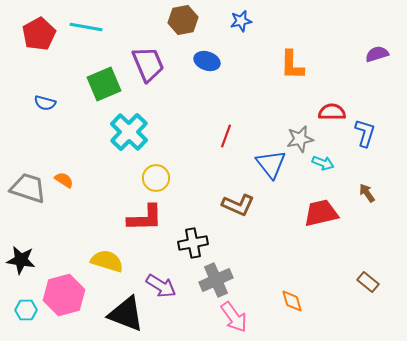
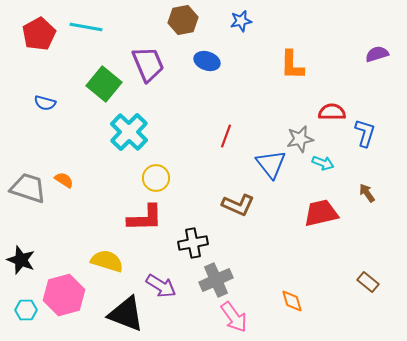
green square: rotated 28 degrees counterclockwise
black star: rotated 12 degrees clockwise
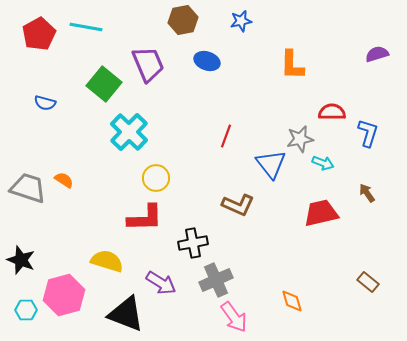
blue L-shape: moved 3 px right
purple arrow: moved 3 px up
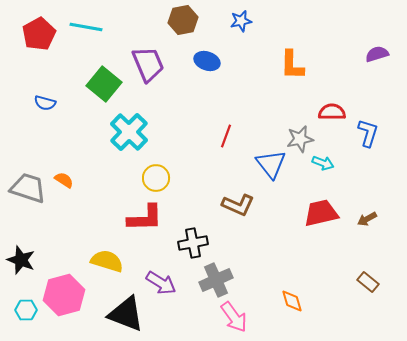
brown arrow: moved 26 px down; rotated 84 degrees counterclockwise
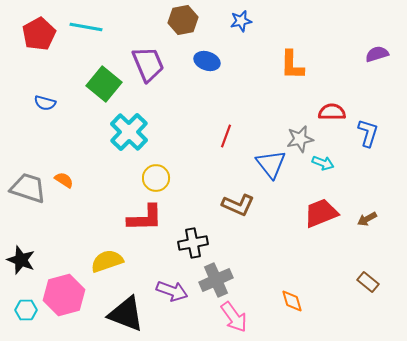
red trapezoid: rotated 9 degrees counterclockwise
yellow semicircle: rotated 36 degrees counterclockwise
purple arrow: moved 11 px right, 8 px down; rotated 12 degrees counterclockwise
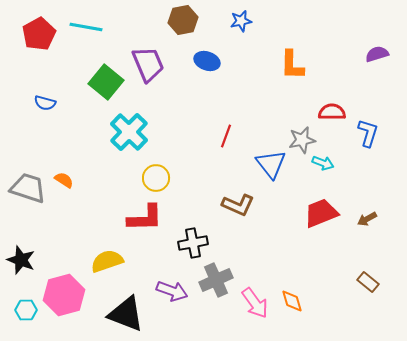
green square: moved 2 px right, 2 px up
gray star: moved 2 px right, 1 px down
pink arrow: moved 21 px right, 14 px up
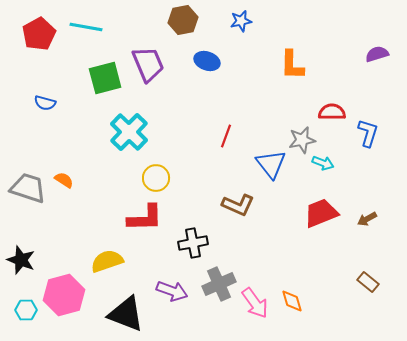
green square: moved 1 px left, 4 px up; rotated 36 degrees clockwise
gray cross: moved 3 px right, 4 px down
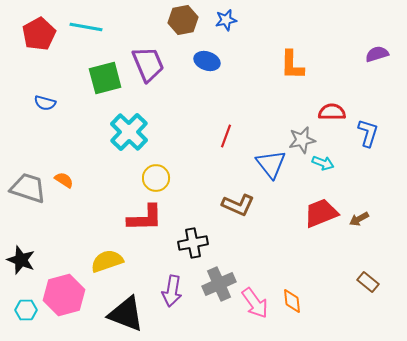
blue star: moved 15 px left, 1 px up
brown arrow: moved 8 px left
purple arrow: rotated 80 degrees clockwise
orange diamond: rotated 10 degrees clockwise
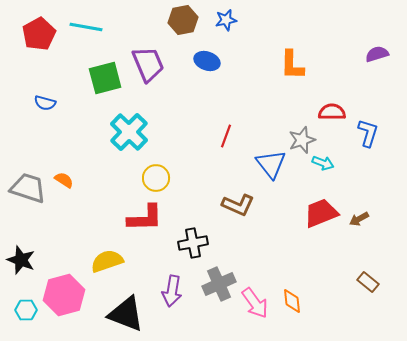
gray star: rotated 8 degrees counterclockwise
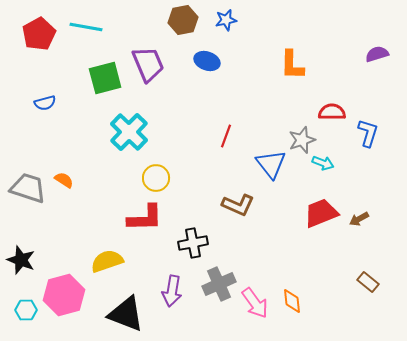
blue semicircle: rotated 30 degrees counterclockwise
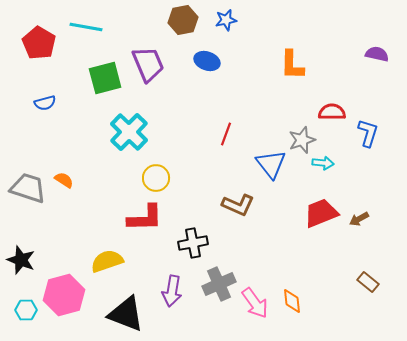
red pentagon: moved 9 px down; rotated 12 degrees counterclockwise
purple semicircle: rotated 30 degrees clockwise
red line: moved 2 px up
cyan arrow: rotated 15 degrees counterclockwise
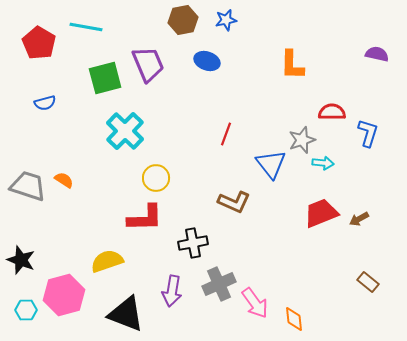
cyan cross: moved 4 px left, 1 px up
gray trapezoid: moved 2 px up
brown L-shape: moved 4 px left, 3 px up
orange diamond: moved 2 px right, 18 px down
